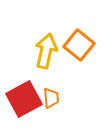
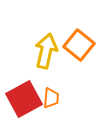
orange trapezoid: rotated 10 degrees clockwise
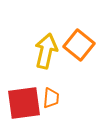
red square: moved 4 px down; rotated 21 degrees clockwise
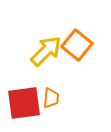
orange square: moved 2 px left
yellow arrow: rotated 32 degrees clockwise
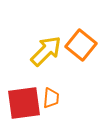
orange square: moved 4 px right
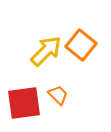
orange trapezoid: moved 7 px right, 3 px up; rotated 50 degrees counterclockwise
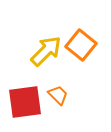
red square: moved 1 px right, 1 px up
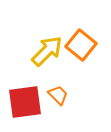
yellow arrow: moved 1 px right
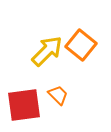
red square: moved 1 px left, 3 px down
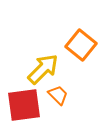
yellow arrow: moved 4 px left, 18 px down
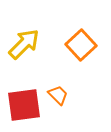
orange square: rotated 8 degrees clockwise
yellow arrow: moved 19 px left, 25 px up
